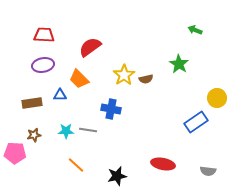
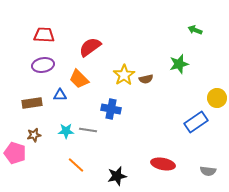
green star: rotated 24 degrees clockwise
pink pentagon: rotated 15 degrees clockwise
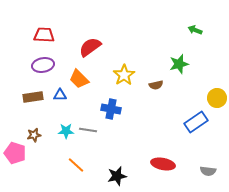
brown semicircle: moved 10 px right, 6 px down
brown rectangle: moved 1 px right, 6 px up
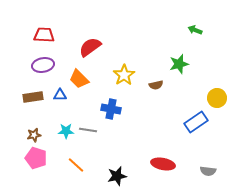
pink pentagon: moved 21 px right, 5 px down
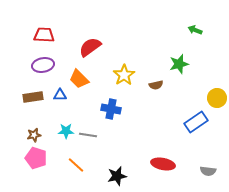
gray line: moved 5 px down
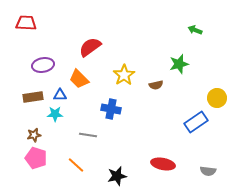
red trapezoid: moved 18 px left, 12 px up
cyan star: moved 11 px left, 17 px up
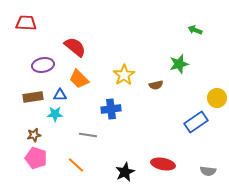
red semicircle: moved 15 px left; rotated 75 degrees clockwise
blue cross: rotated 18 degrees counterclockwise
black star: moved 8 px right, 4 px up; rotated 12 degrees counterclockwise
